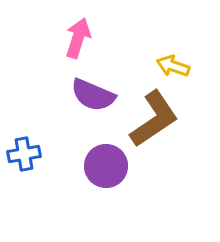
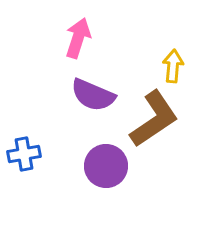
yellow arrow: rotated 76 degrees clockwise
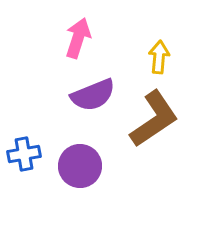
yellow arrow: moved 14 px left, 9 px up
purple semicircle: rotated 45 degrees counterclockwise
purple circle: moved 26 px left
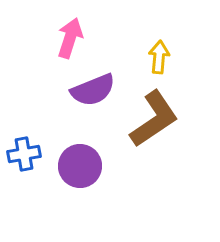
pink arrow: moved 8 px left
purple semicircle: moved 5 px up
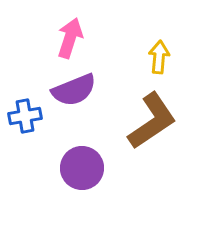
purple semicircle: moved 19 px left
brown L-shape: moved 2 px left, 2 px down
blue cross: moved 1 px right, 38 px up
purple circle: moved 2 px right, 2 px down
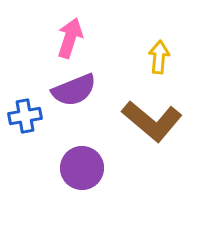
brown L-shape: rotated 74 degrees clockwise
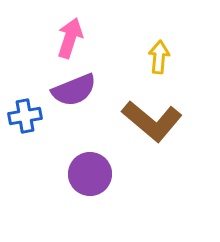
purple circle: moved 8 px right, 6 px down
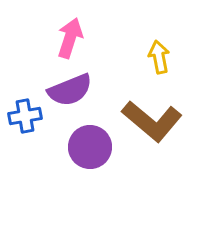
yellow arrow: rotated 16 degrees counterclockwise
purple semicircle: moved 4 px left
purple circle: moved 27 px up
